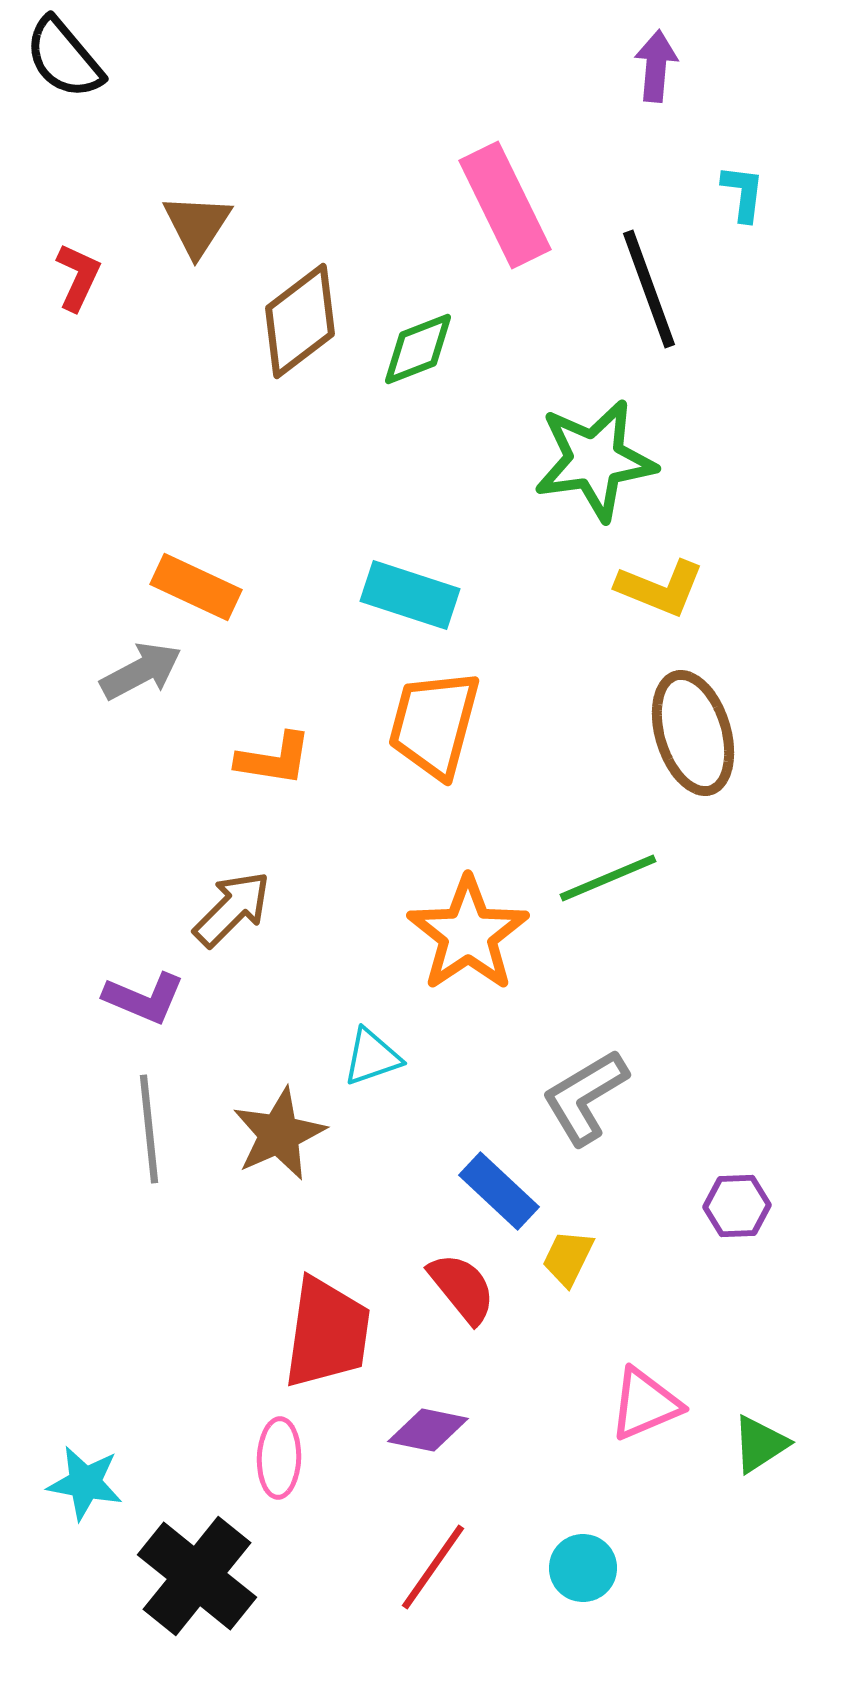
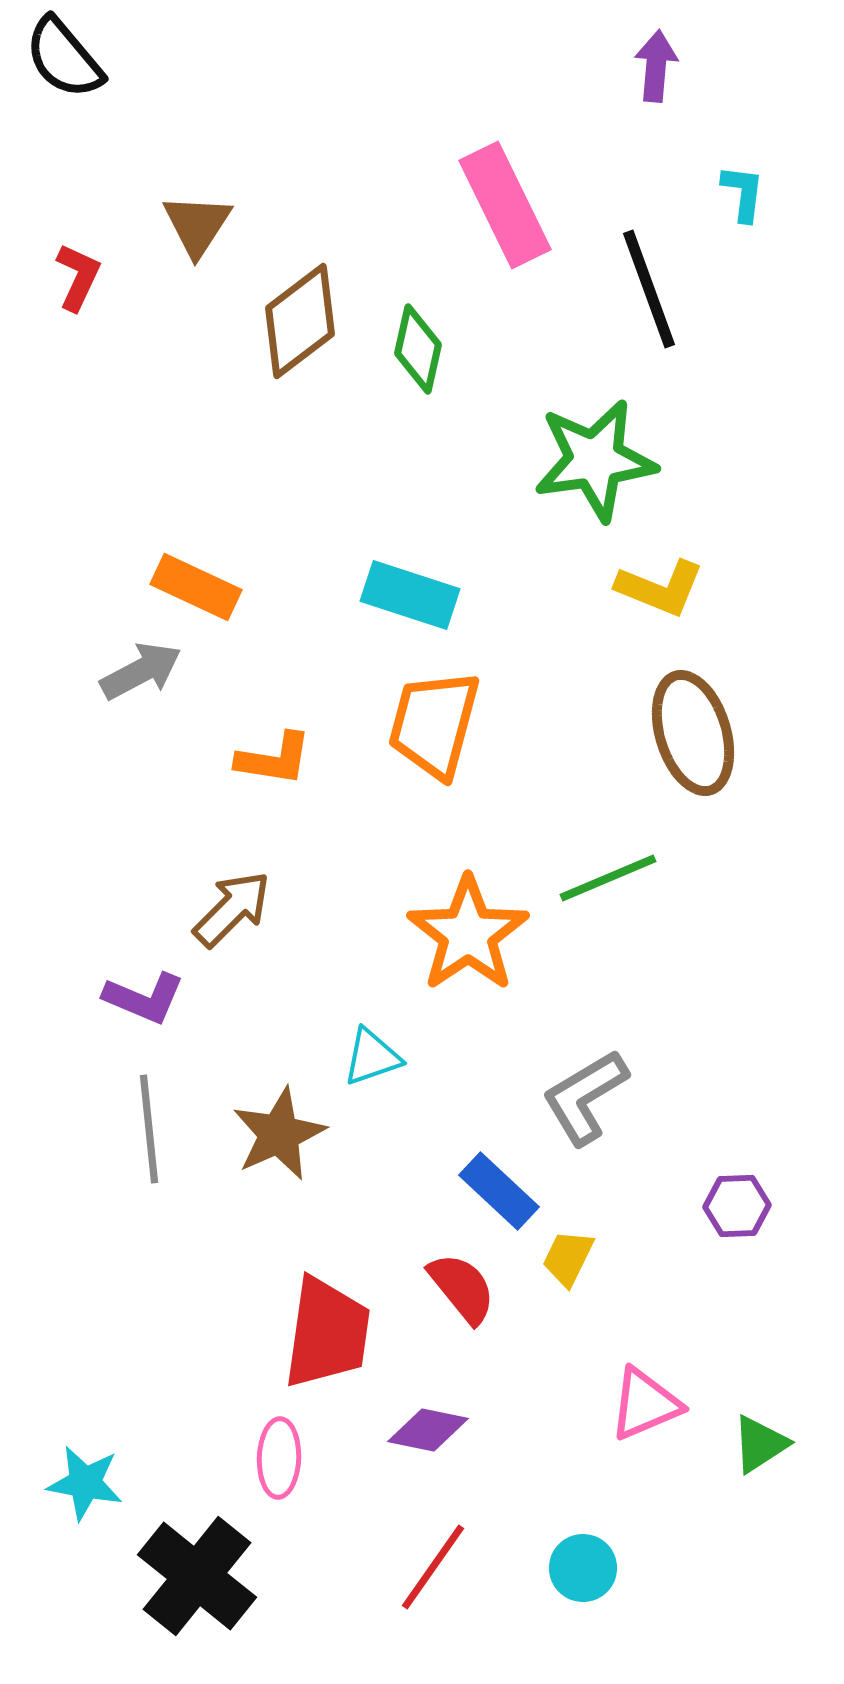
green diamond: rotated 56 degrees counterclockwise
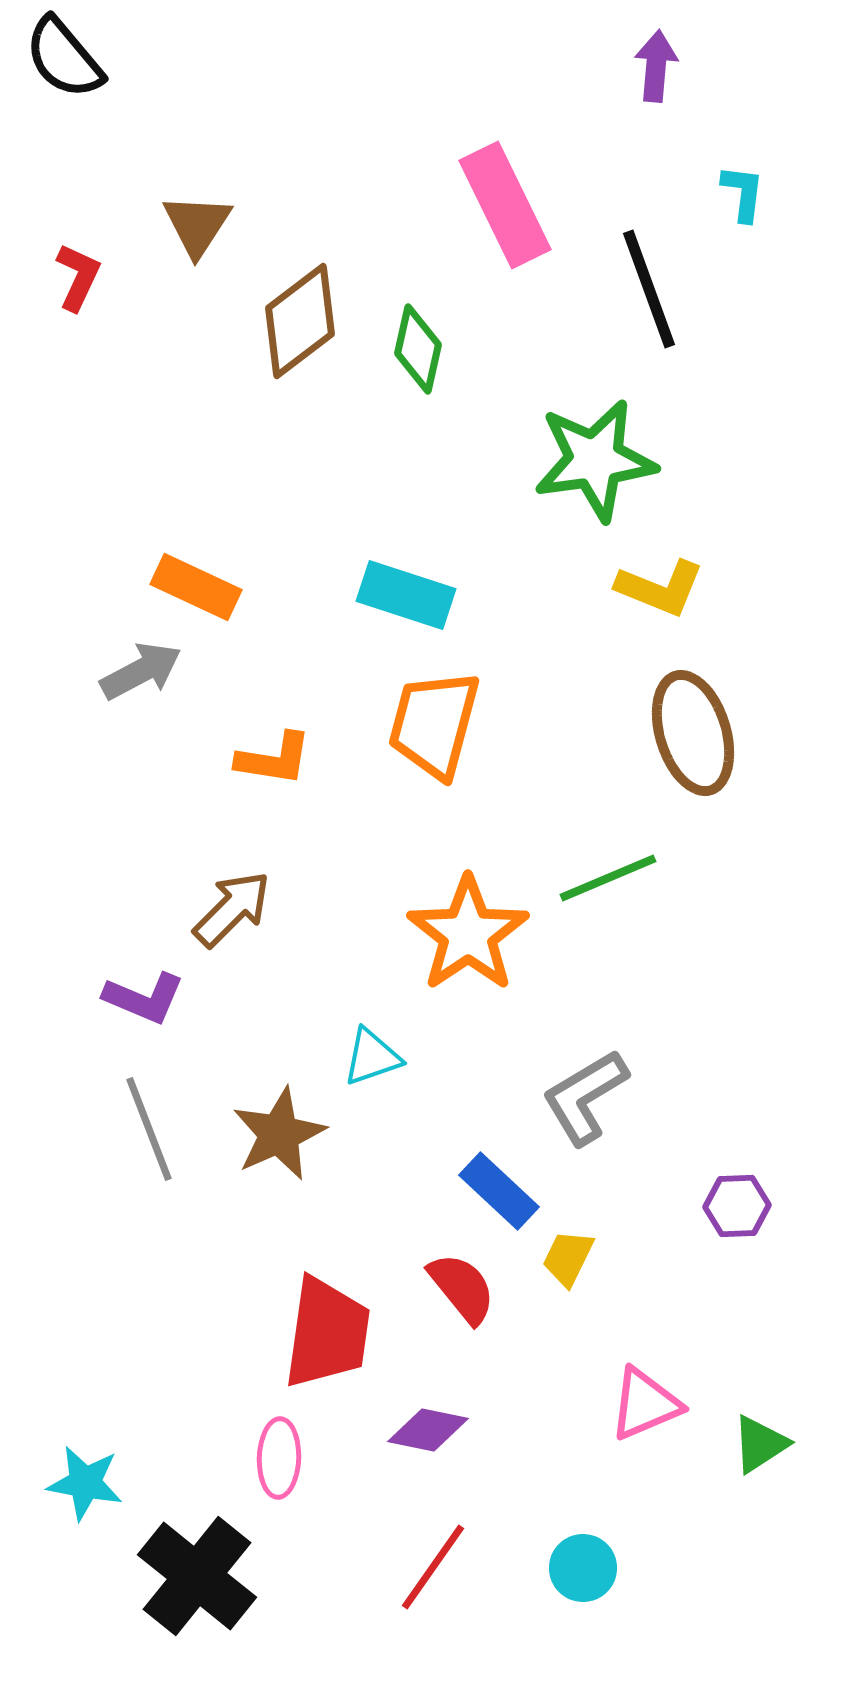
cyan rectangle: moved 4 px left
gray line: rotated 15 degrees counterclockwise
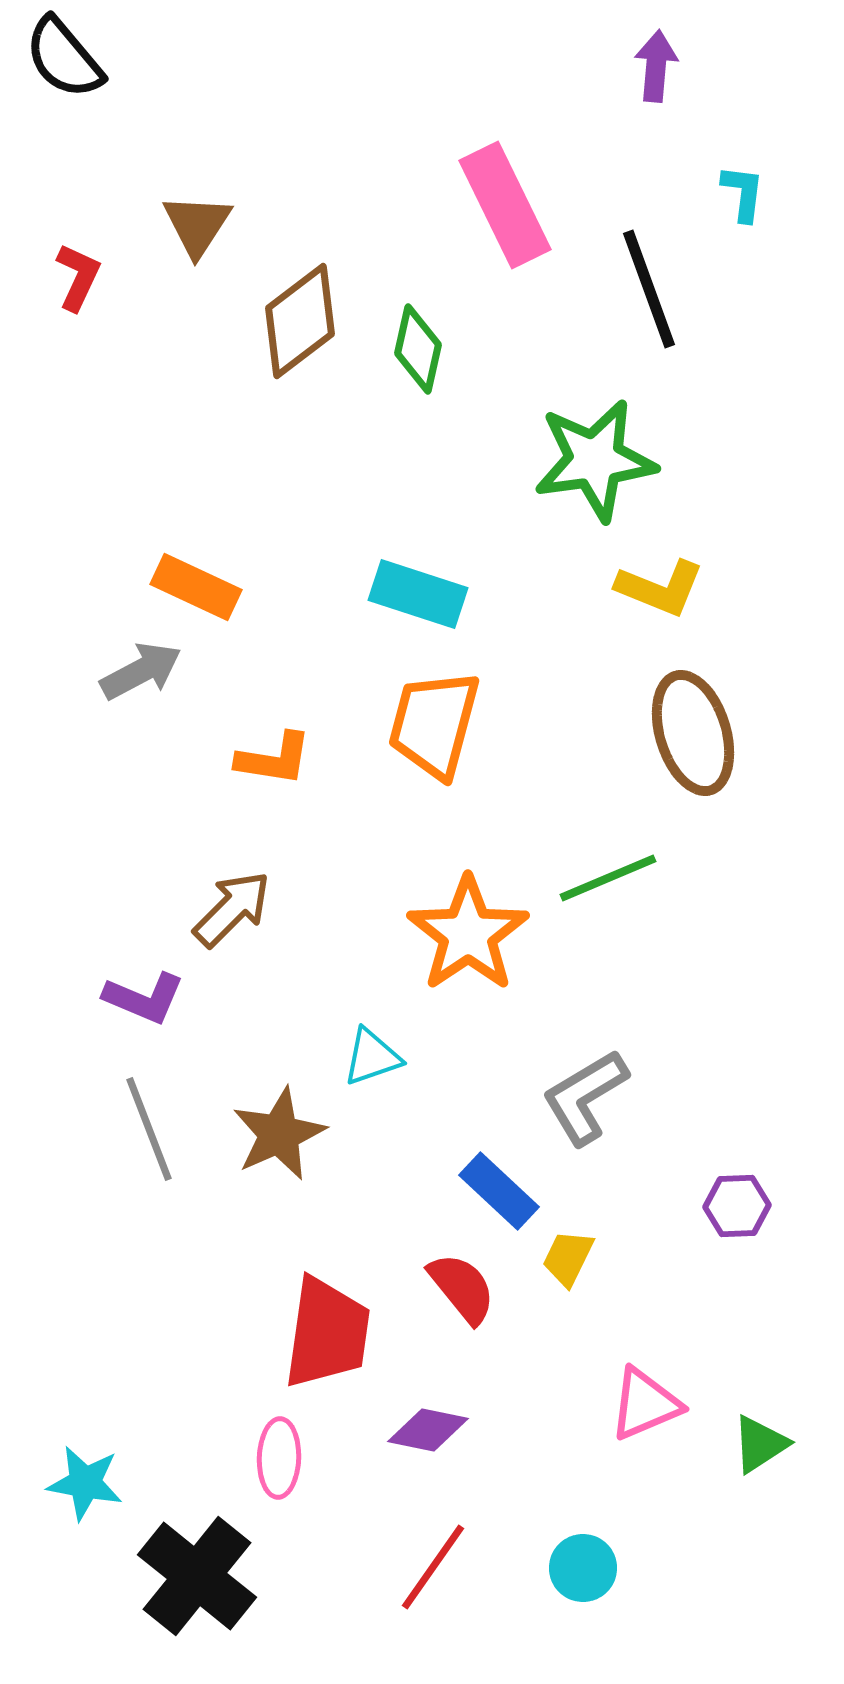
cyan rectangle: moved 12 px right, 1 px up
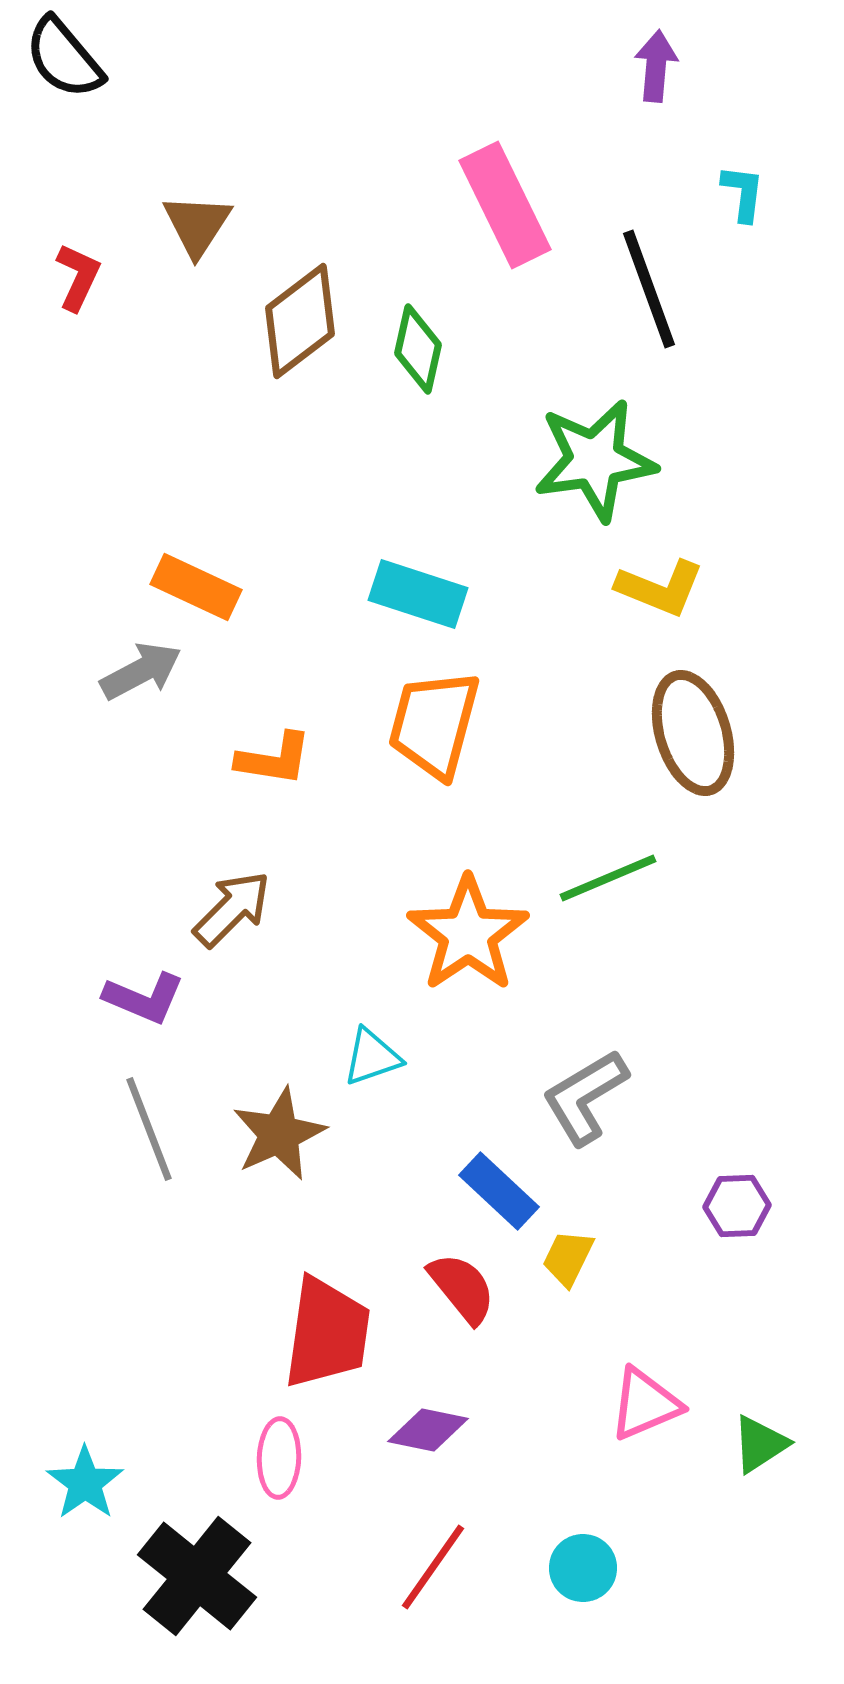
cyan star: rotated 26 degrees clockwise
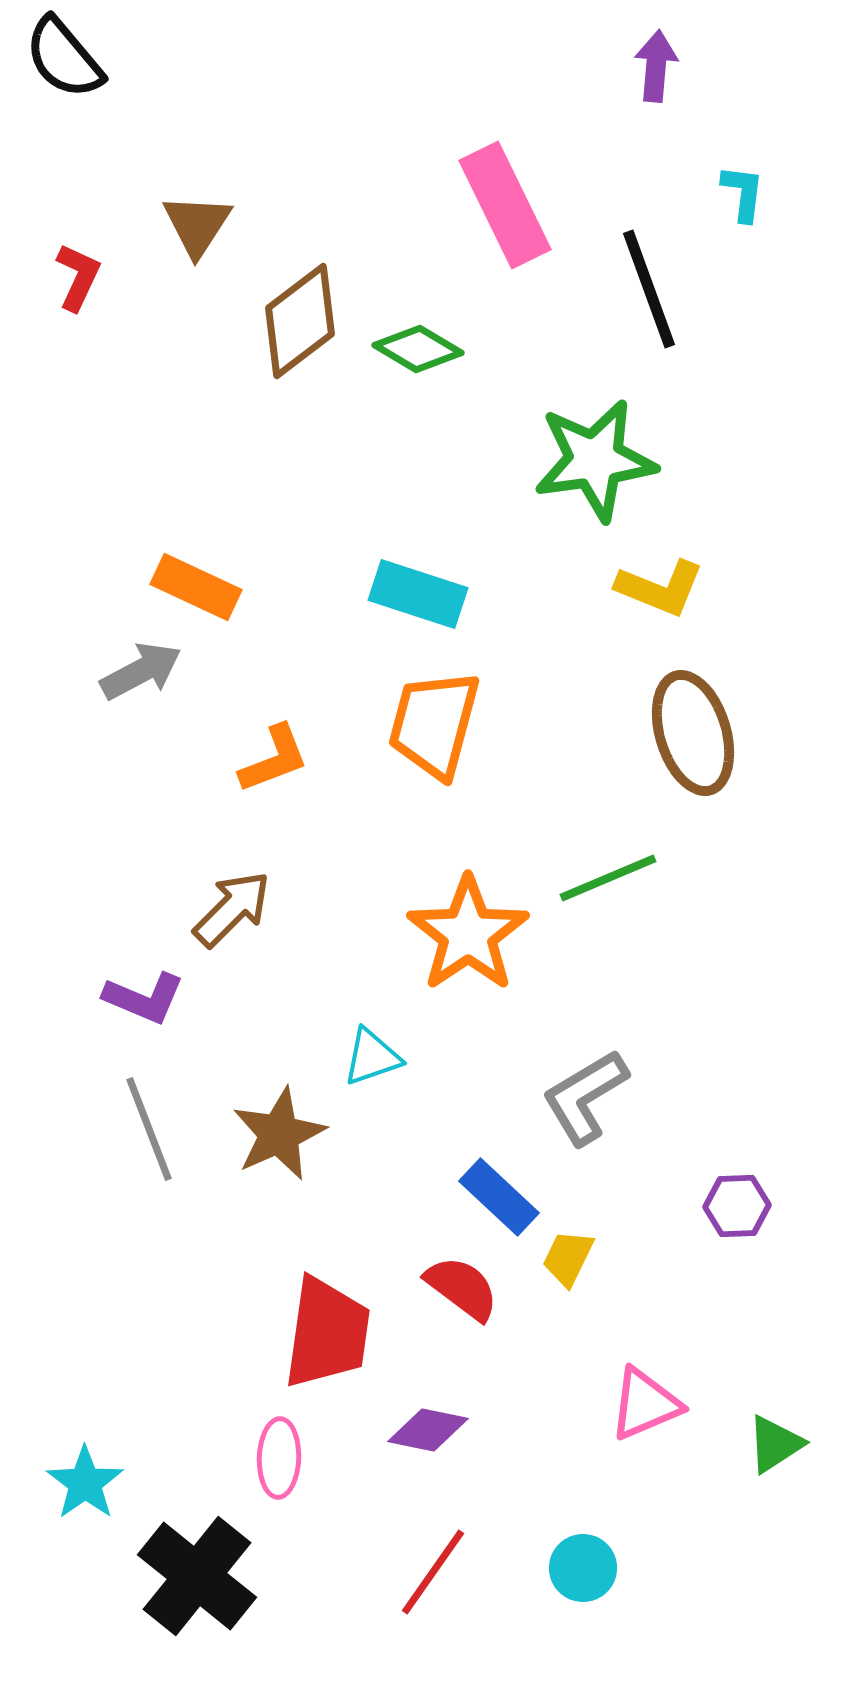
green diamond: rotated 72 degrees counterclockwise
orange L-shape: rotated 30 degrees counterclockwise
blue rectangle: moved 6 px down
red semicircle: rotated 14 degrees counterclockwise
green triangle: moved 15 px right
red line: moved 5 px down
